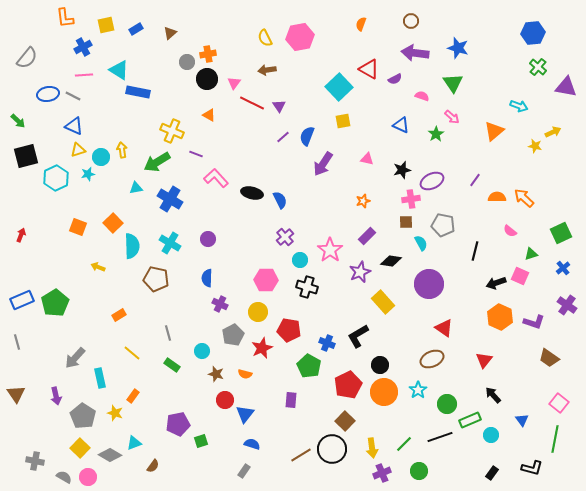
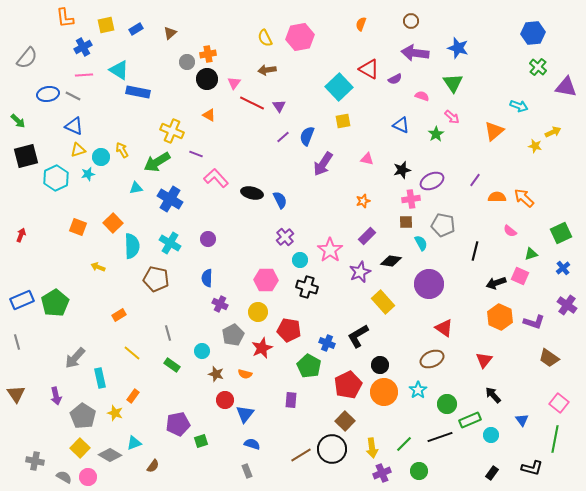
yellow arrow at (122, 150): rotated 21 degrees counterclockwise
gray rectangle at (244, 471): moved 3 px right; rotated 56 degrees counterclockwise
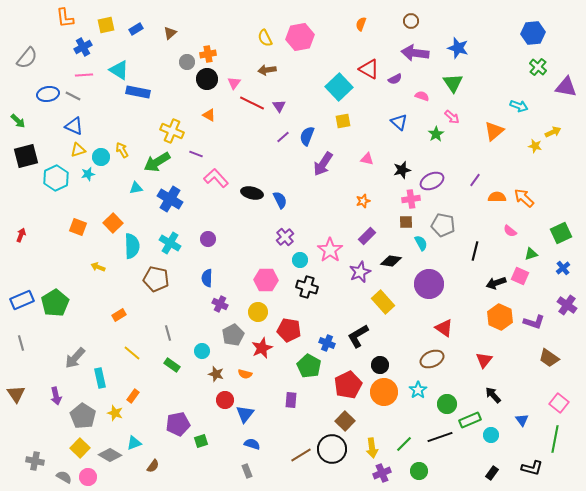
blue triangle at (401, 125): moved 2 px left, 3 px up; rotated 18 degrees clockwise
gray line at (17, 342): moved 4 px right, 1 px down
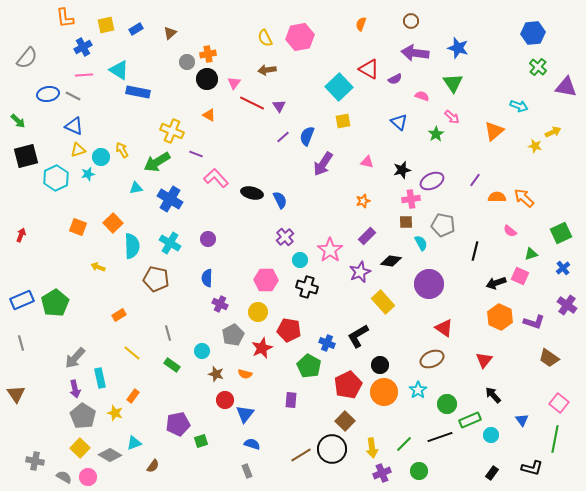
pink triangle at (367, 159): moved 3 px down
purple arrow at (56, 396): moved 19 px right, 7 px up
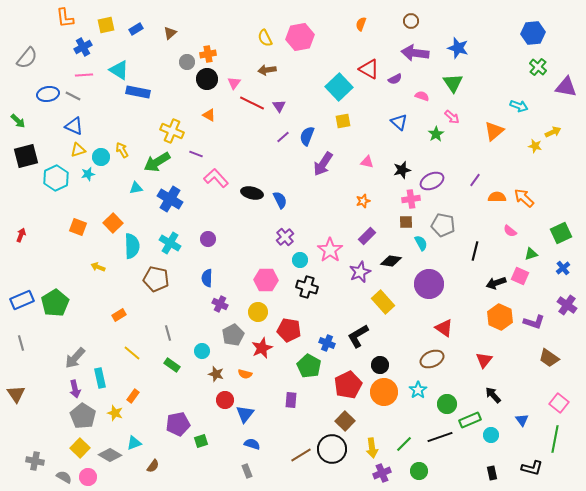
black rectangle at (492, 473): rotated 48 degrees counterclockwise
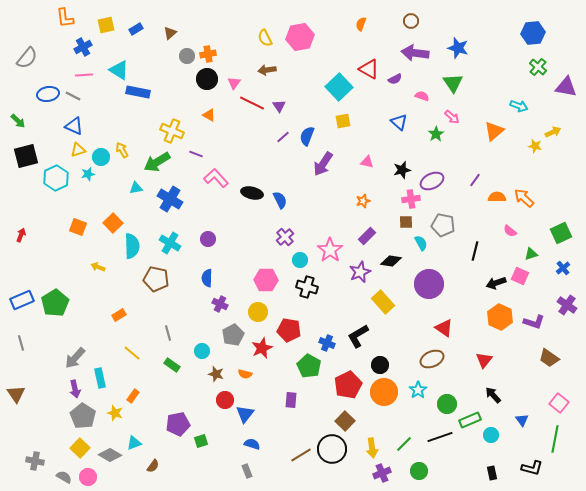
gray circle at (187, 62): moved 6 px up
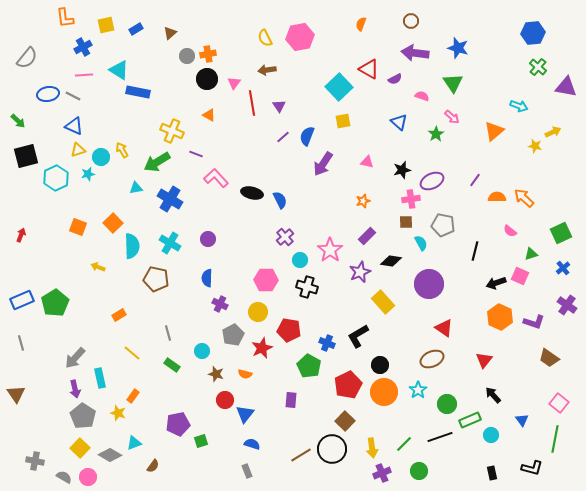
red line at (252, 103): rotated 55 degrees clockwise
yellow star at (115, 413): moved 3 px right
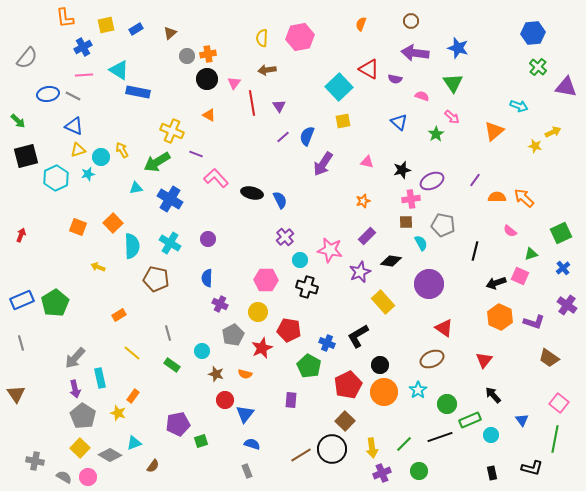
yellow semicircle at (265, 38): moved 3 px left; rotated 30 degrees clockwise
purple semicircle at (395, 79): rotated 40 degrees clockwise
pink star at (330, 250): rotated 25 degrees counterclockwise
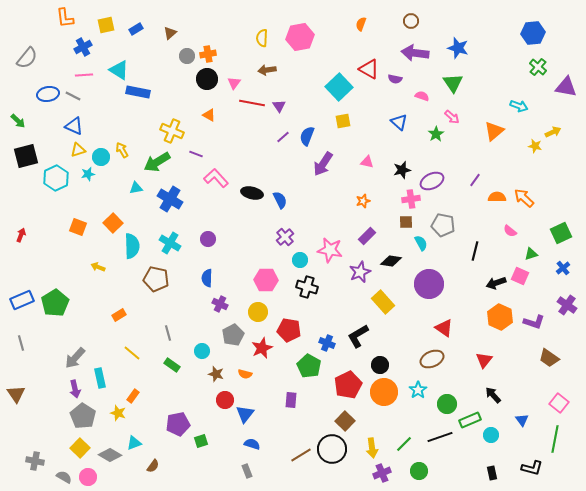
red line at (252, 103): rotated 70 degrees counterclockwise
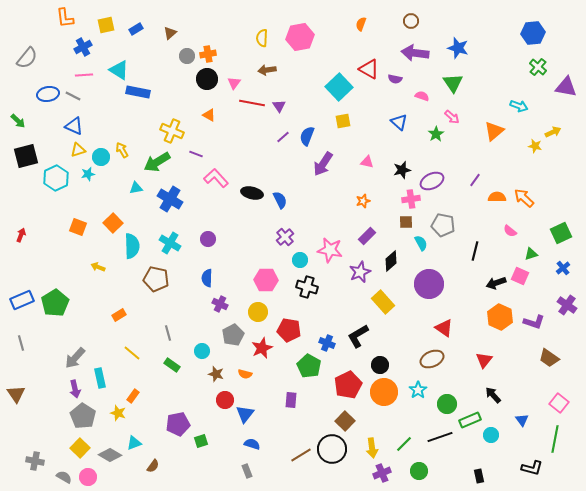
black diamond at (391, 261): rotated 50 degrees counterclockwise
black rectangle at (492, 473): moved 13 px left, 3 px down
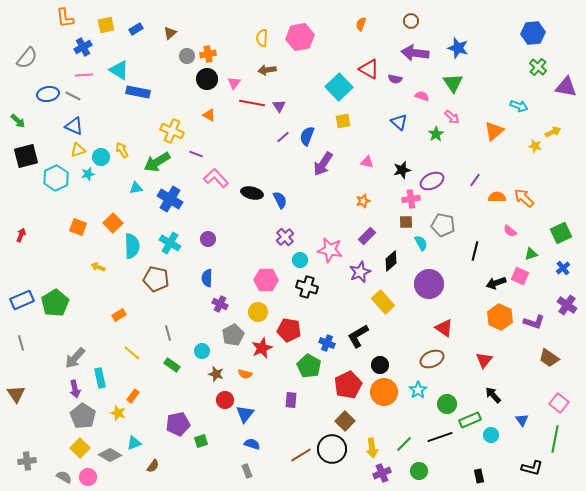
gray cross at (35, 461): moved 8 px left; rotated 18 degrees counterclockwise
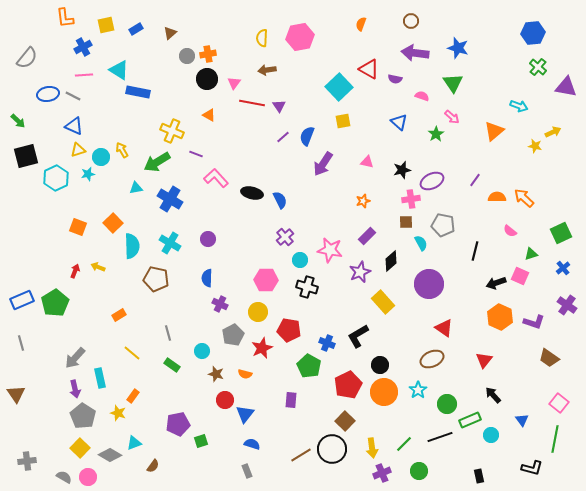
red arrow at (21, 235): moved 54 px right, 36 px down
